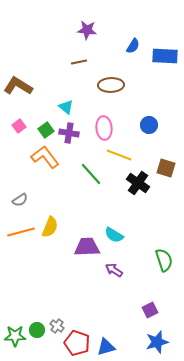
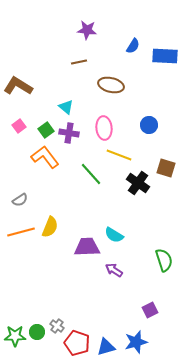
brown ellipse: rotated 15 degrees clockwise
green circle: moved 2 px down
blue star: moved 21 px left
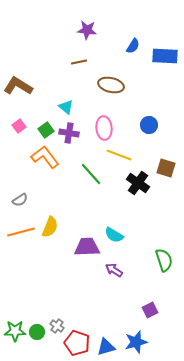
green star: moved 5 px up
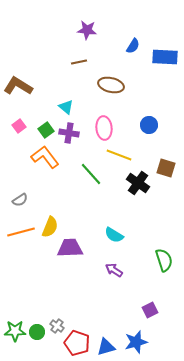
blue rectangle: moved 1 px down
purple trapezoid: moved 17 px left, 1 px down
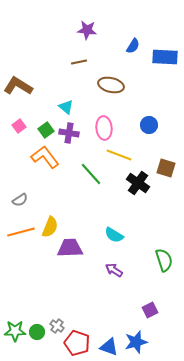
blue triangle: moved 3 px right; rotated 36 degrees clockwise
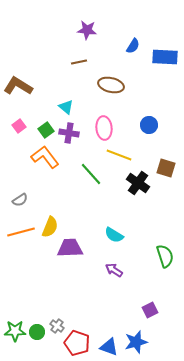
green semicircle: moved 1 px right, 4 px up
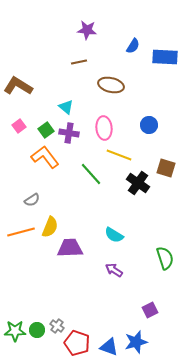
gray semicircle: moved 12 px right
green semicircle: moved 2 px down
green circle: moved 2 px up
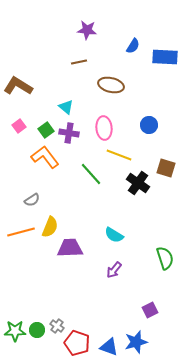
purple arrow: rotated 84 degrees counterclockwise
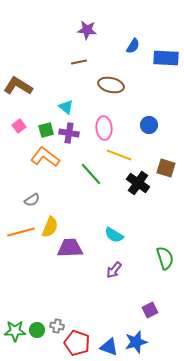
blue rectangle: moved 1 px right, 1 px down
green square: rotated 21 degrees clockwise
orange L-shape: rotated 16 degrees counterclockwise
gray cross: rotated 24 degrees counterclockwise
